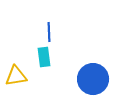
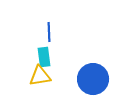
yellow triangle: moved 24 px right
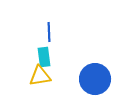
blue circle: moved 2 px right
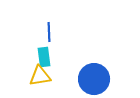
blue circle: moved 1 px left
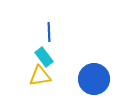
cyan rectangle: rotated 30 degrees counterclockwise
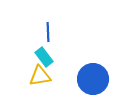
blue line: moved 1 px left
blue circle: moved 1 px left
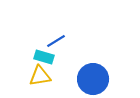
blue line: moved 8 px right, 9 px down; rotated 60 degrees clockwise
cyan rectangle: rotated 36 degrees counterclockwise
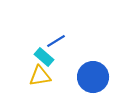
cyan rectangle: rotated 24 degrees clockwise
blue circle: moved 2 px up
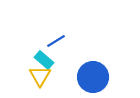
cyan rectangle: moved 3 px down
yellow triangle: rotated 50 degrees counterclockwise
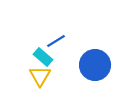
cyan rectangle: moved 1 px left, 3 px up
blue circle: moved 2 px right, 12 px up
